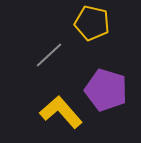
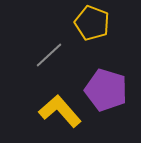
yellow pentagon: rotated 8 degrees clockwise
yellow L-shape: moved 1 px left, 1 px up
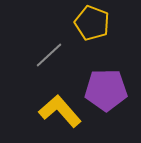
purple pentagon: rotated 18 degrees counterclockwise
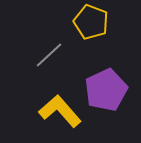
yellow pentagon: moved 1 px left, 1 px up
purple pentagon: rotated 24 degrees counterclockwise
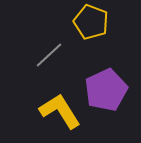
yellow L-shape: rotated 9 degrees clockwise
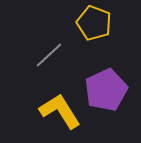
yellow pentagon: moved 3 px right, 1 px down
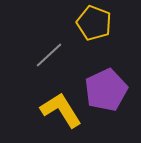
yellow L-shape: moved 1 px right, 1 px up
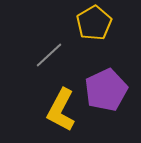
yellow pentagon: rotated 20 degrees clockwise
yellow L-shape: rotated 120 degrees counterclockwise
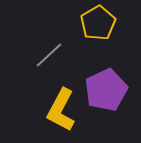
yellow pentagon: moved 4 px right
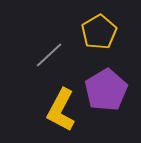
yellow pentagon: moved 1 px right, 9 px down
purple pentagon: rotated 6 degrees counterclockwise
